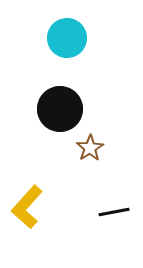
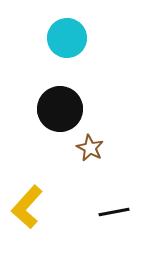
brown star: rotated 12 degrees counterclockwise
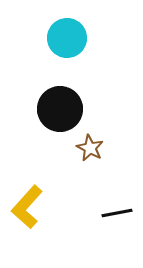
black line: moved 3 px right, 1 px down
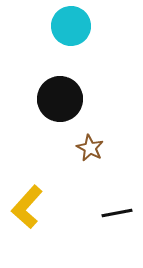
cyan circle: moved 4 px right, 12 px up
black circle: moved 10 px up
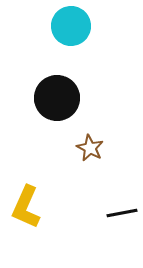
black circle: moved 3 px left, 1 px up
yellow L-shape: moved 1 px left; rotated 18 degrees counterclockwise
black line: moved 5 px right
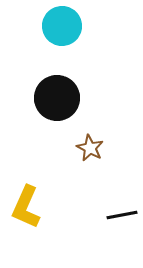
cyan circle: moved 9 px left
black line: moved 2 px down
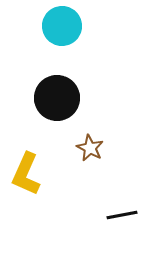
yellow L-shape: moved 33 px up
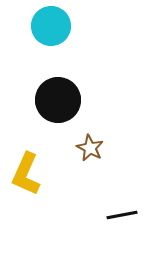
cyan circle: moved 11 px left
black circle: moved 1 px right, 2 px down
